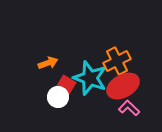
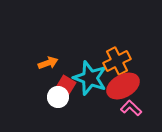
pink L-shape: moved 2 px right
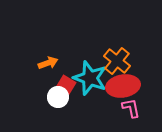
orange cross: rotated 24 degrees counterclockwise
red ellipse: rotated 20 degrees clockwise
pink L-shape: rotated 35 degrees clockwise
